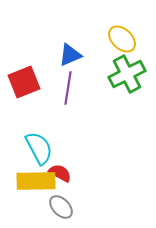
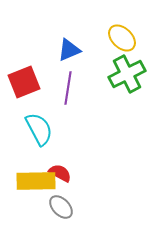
yellow ellipse: moved 1 px up
blue triangle: moved 1 px left, 5 px up
cyan semicircle: moved 19 px up
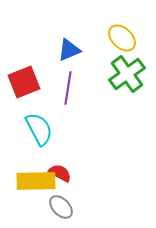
green cross: rotated 9 degrees counterclockwise
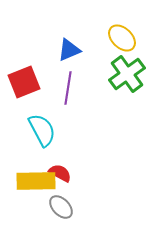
cyan semicircle: moved 3 px right, 1 px down
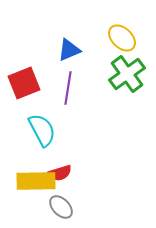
red square: moved 1 px down
red semicircle: rotated 135 degrees clockwise
